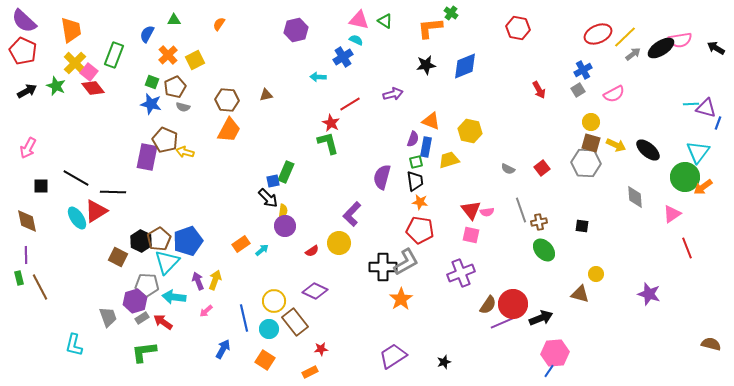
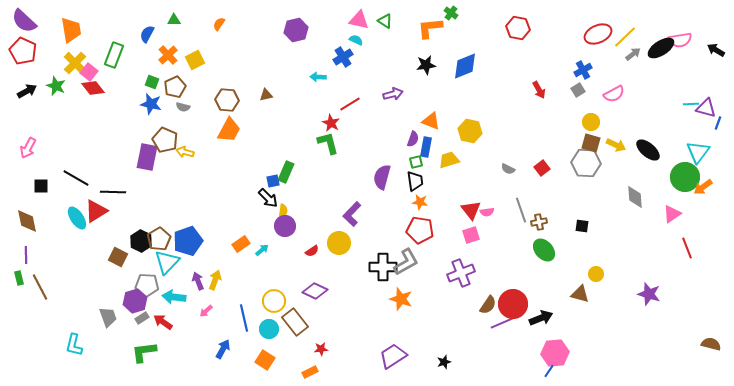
black arrow at (716, 48): moved 2 px down
pink square at (471, 235): rotated 30 degrees counterclockwise
orange star at (401, 299): rotated 20 degrees counterclockwise
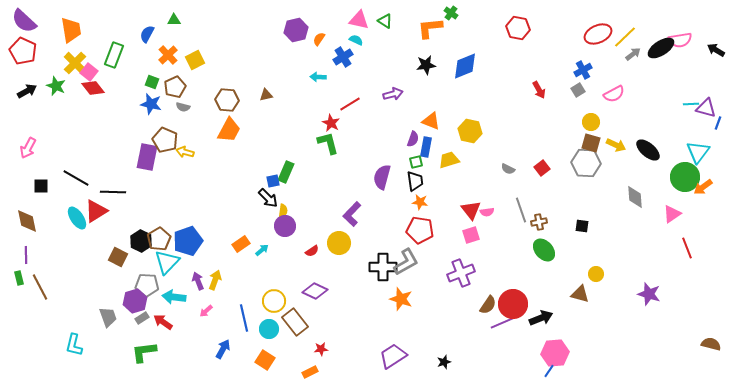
orange semicircle at (219, 24): moved 100 px right, 15 px down
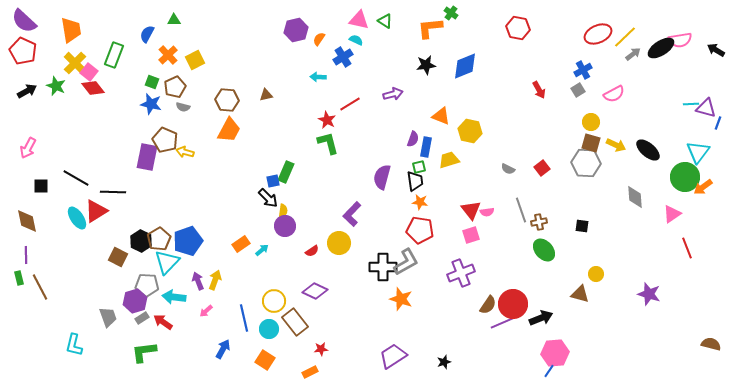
orange triangle at (431, 121): moved 10 px right, 5 px up
red star at (331, 123): moved 4 px left, 3 px up
green square at (416, 162): moved 3 px right, 5 px down
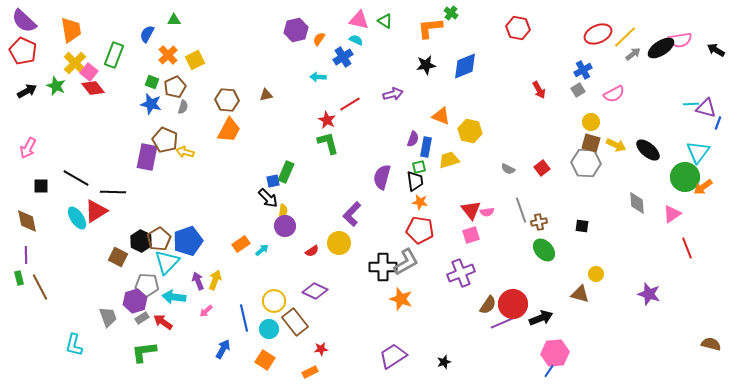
gray semicircle at (183, 107): rotated 88 degrees counterclockwise
gray diamond at (635, 197): moved 2 px right, 6 px down
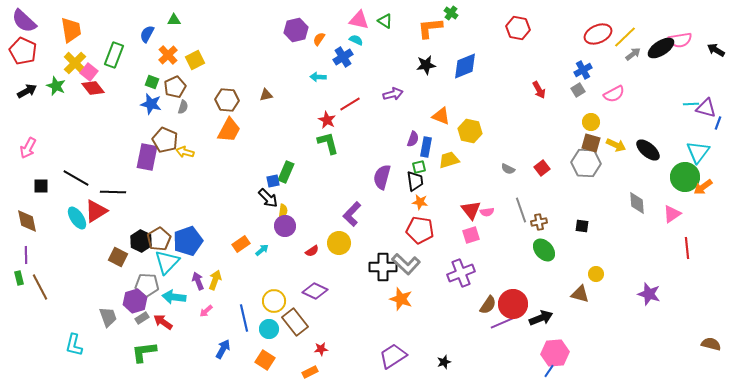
red line at (687, 248): rotated 15 degrees clockwise
gray L-shape at (406, 262): moved 2 px down; rotated 72 degrees clockwise
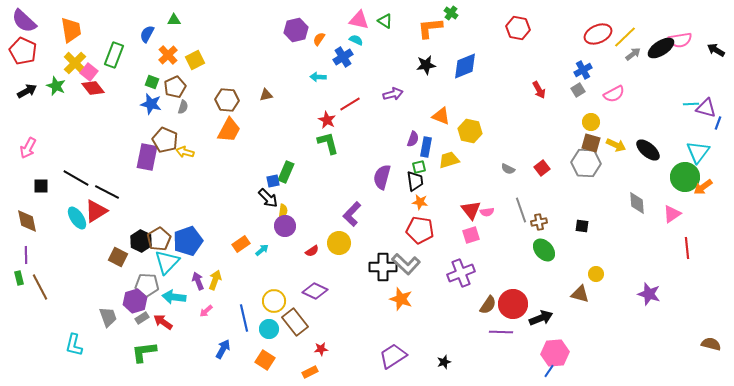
black line at (113, 192): moved 6 px left; rotated 25 degrees clockwise
purple line at (502, 323): moved 1 px left, 9 px down; rotated 25 degrees clockwise
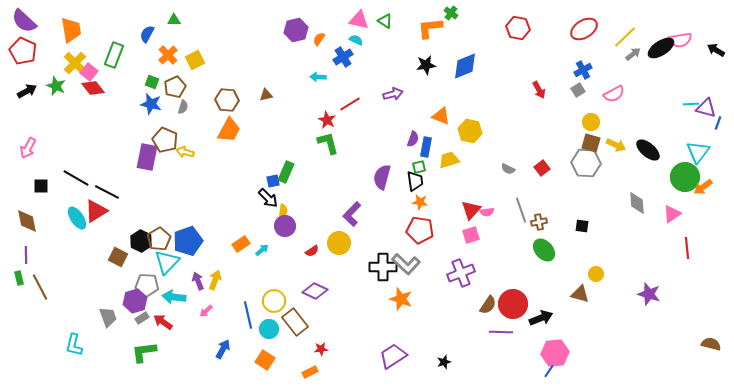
red ellipse at (598, 34): moved 14 px left, 5 px up; rotated 8 degrees counterclockwise
red triangle at (471, 210): rotated 20 degrees clockwise
blue line at (244, 318): moved 4 px right, 3 px up
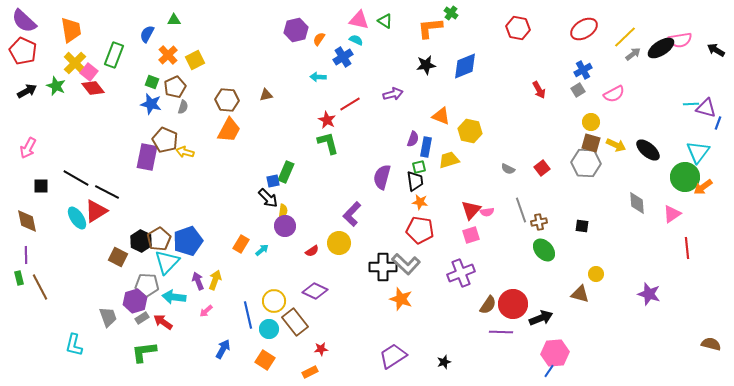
orange rectangle at (241, 244): rotated 24 degrees counterclockwise
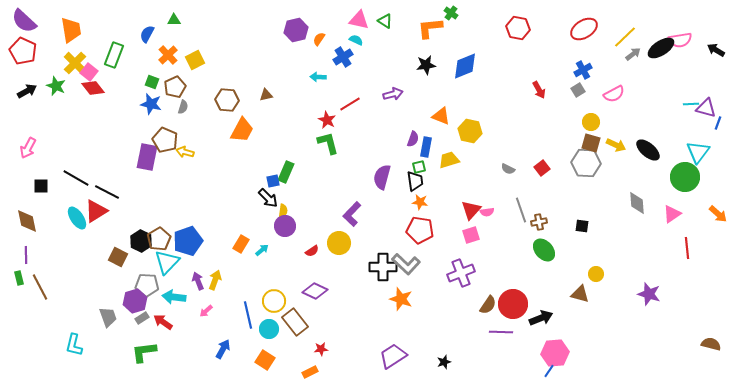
orange trapezoid at (229, 130): moved 13 px right
orange arrow at (703, 187): moved 15 px right, 27 px down; rotated 102 degrees counterclockwise
